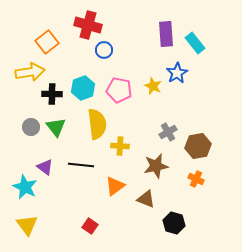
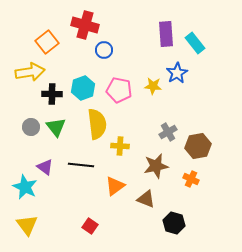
red cross: moved 3 px left
yellow star: rotated 18 degrees counterclockwise
orange cross: moved 5 px left
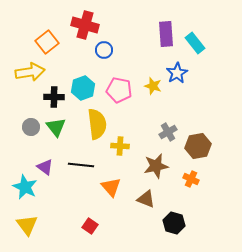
yellow star: rotated 12 degrees clockwise
black cross: moved 2 px right, 3 px down
orange triangle: moved 4 px left, 1 px down; rotated 35 degrees counterclockwise
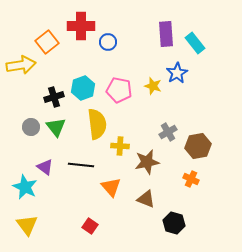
red cross: moved 4 px left, 1 px down; rotated 16 degrees counterclockwise
blue circle: moved 4 px right, 8 px up
yellow arrow: moved 9 px left, 7 px up
black cross: rotated 18 degrees counterclockwise
brown star: moved 9 px left, 4 px up
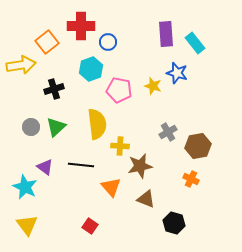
blue star: rotated 25 degrees counterclockwise
cyan hexagon: moved 8 px right, 19 px up
black cross: moved 8 px up
green triangle: rotated 25 degrees clockwise
brown star: moved 7 px left, 4 px down
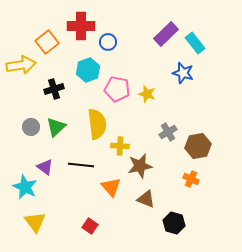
purple rectangle: rotated 50 degrees clockwise
cyan hexagon: moved 3 px left, 1 px down
blue star: moved 6 px right
yellow star: moved 6 px left, 8 px down
pink pentagon: moved 2 px left, 1 px up
yellow triangle: moved 8 px right, 3 px up
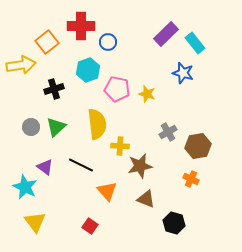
black line: rotated 20 degrees clockwise
orange triangle: moved 4 px left, 4 px down
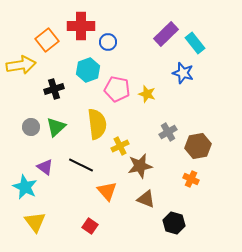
orange square: moved 2 px up
yellow cross: rotated 30 degrees counterclockwise
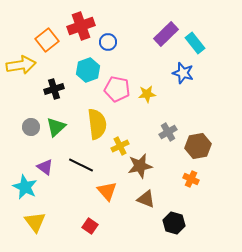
red cross: rotated 20 degrees counterclockwise
yellow star: rotated 24 degrees counterclockwise
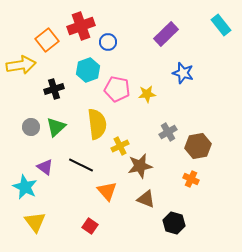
cyan rectangle: moved 26 px right, 18 px up
